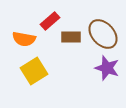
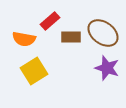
brown ellipse: moved 1 px up; rotated 12 degrees counterclockwise
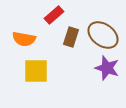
red rectangle: moved 4 px right, 6 px up
brown ellipse: moved 2 px down
brown rectangle: rotated 72 degrees counterclockwise
yellow square: moved 2 px right; rotated 32 degrees clockwise
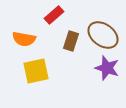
brown rectangle: moved 4 px down
yellow square: rotated 12 degrees counterclockwise
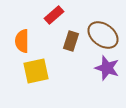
orange semicircle: moved 2 px left, 2 px down; rotated 80 degrees clockwise
